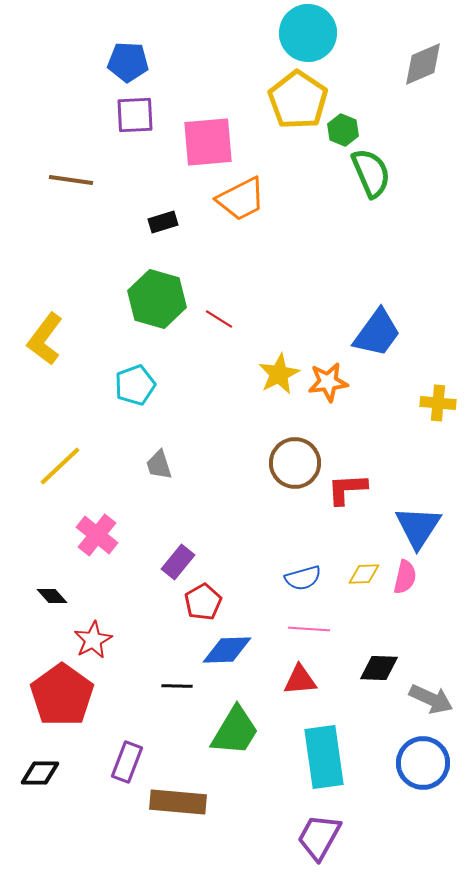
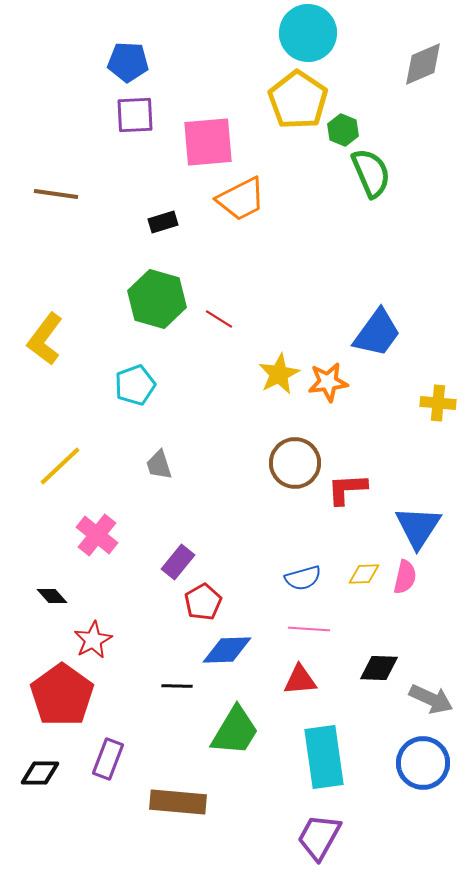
brown line at (71, 180): moved 15 px left, 14 px down
purple rectangle at (127, 762): moved 19 px left, 3 px up
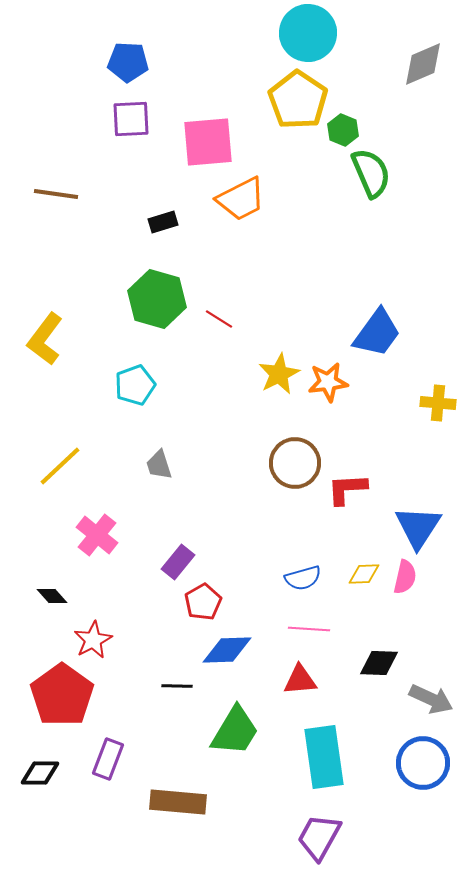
purple square at (135, 115): moved 4 px left, 4 px down
black diamond at (379, 668): moved 5 px up
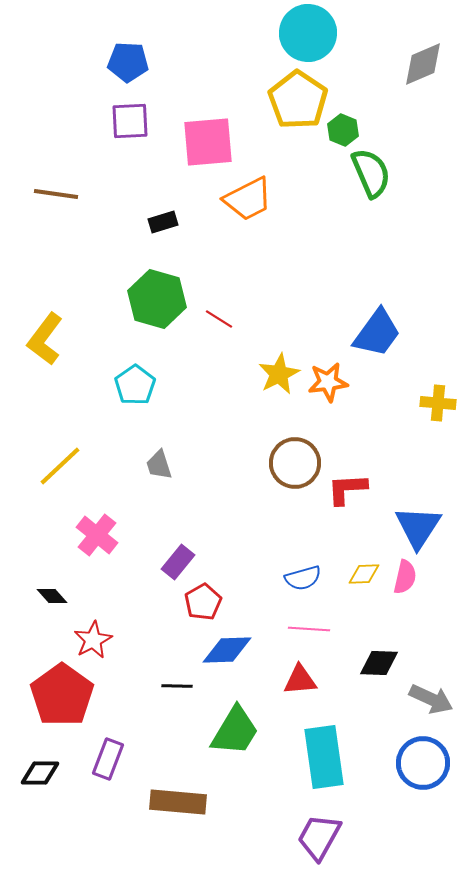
purple square at (131, 119): moved 1 px left, 2 px down
orange trapezoid at (241, 199): moved 7 px right
cyan pentagon at (135, 385): rotated 15 degrees counterclockwise
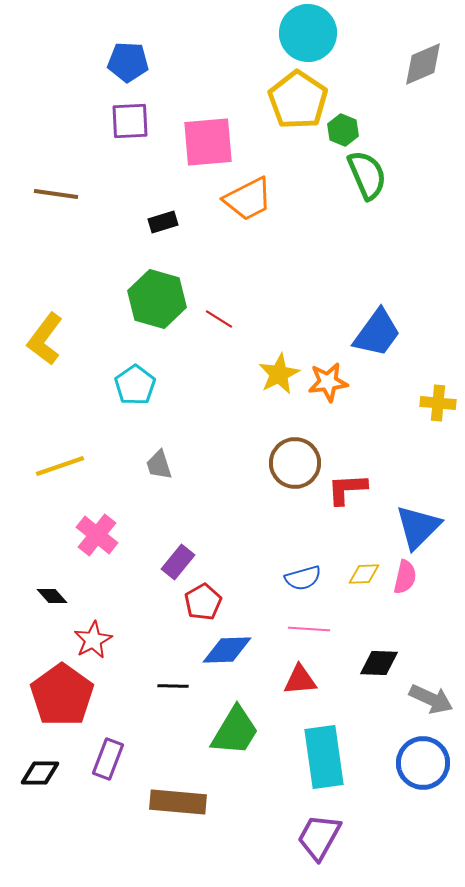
green semicircle at (371, 173): moved 4 px left, 2 px down
yellow line at (60, 466): rotated 24 degrees clockwise
blue triangle at (418, 527): rotated 12 degrees clockwise
black line at (177, 686): moved 4 px left
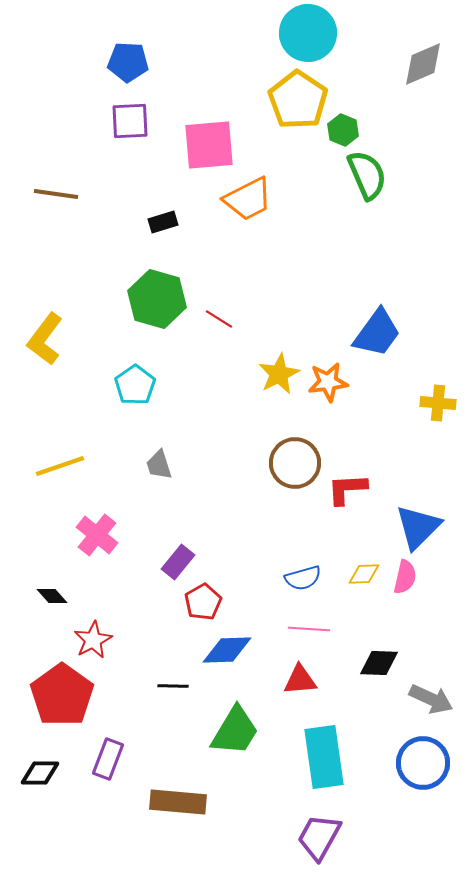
pink square at (208, 142): moved 1 px right, 3 px down
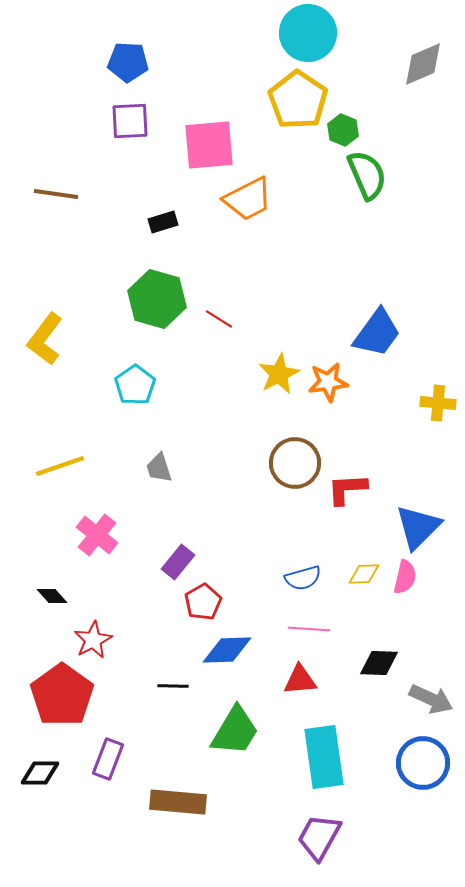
gray trapezoid at (159, 465): moved 3 px down
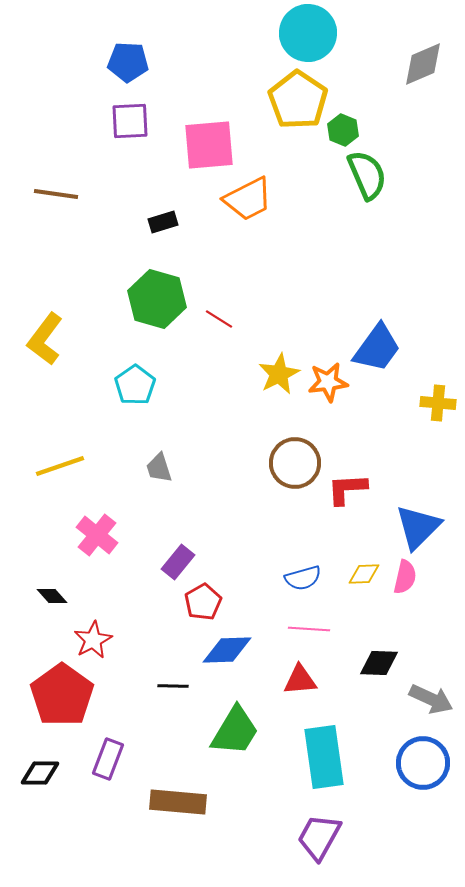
blue trapezoid at (377, 333): moved 15 px down
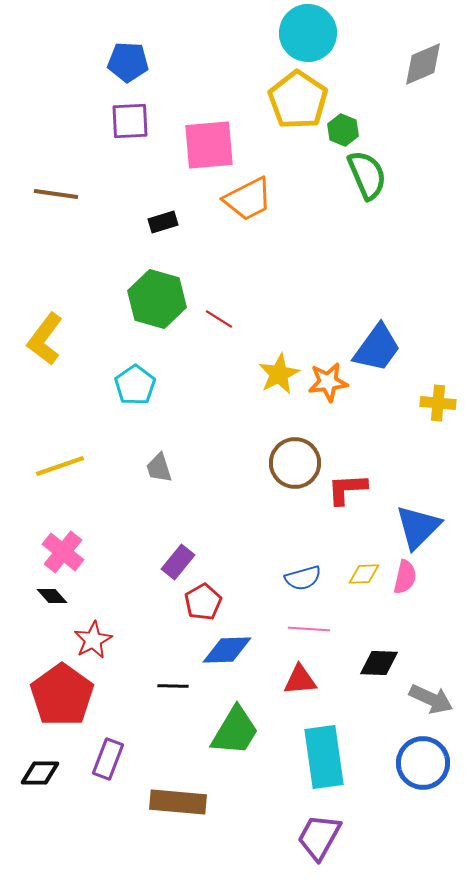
pink cross at (97, 535): moved 34 px left, 17 px down
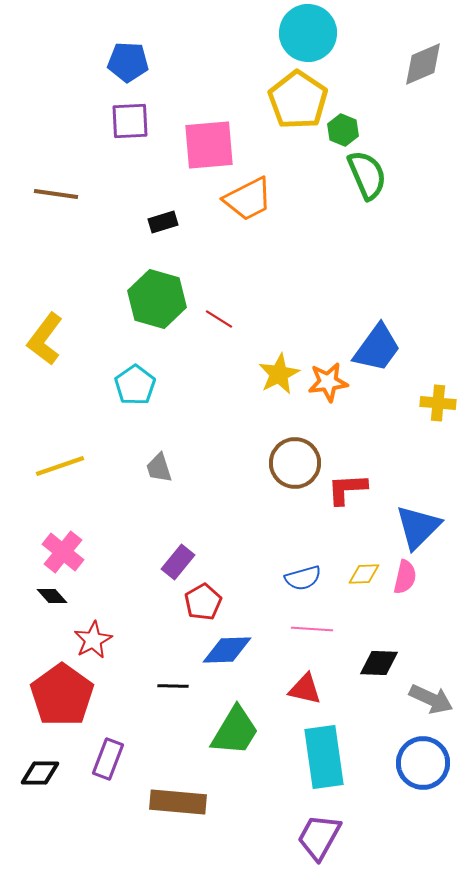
pink line at (309, 629): moved 3 px right
red triangle at (300, 680): moved 5 px right, 9 px down; rotated 18 degrees clockwise
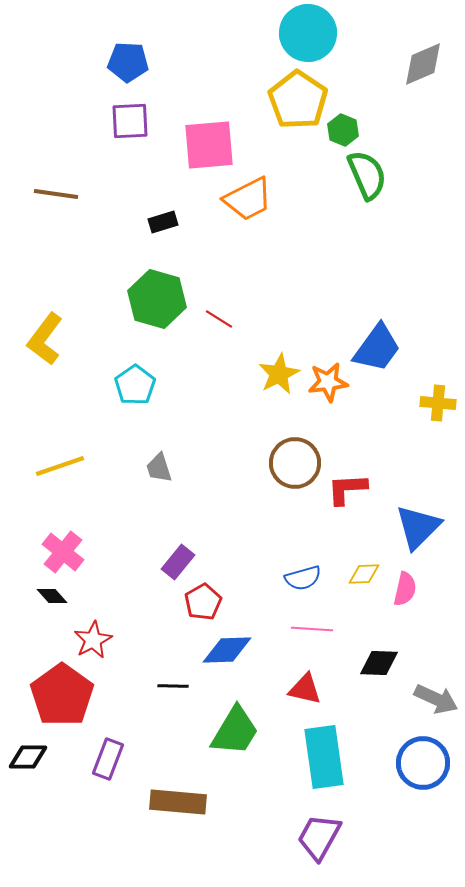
pink semicircle at (405, 577): moved 12 px down
gray arrow at (431, 699): moved 5 px right
black diamond at (40, 773): moved 12 px left, 16 px up
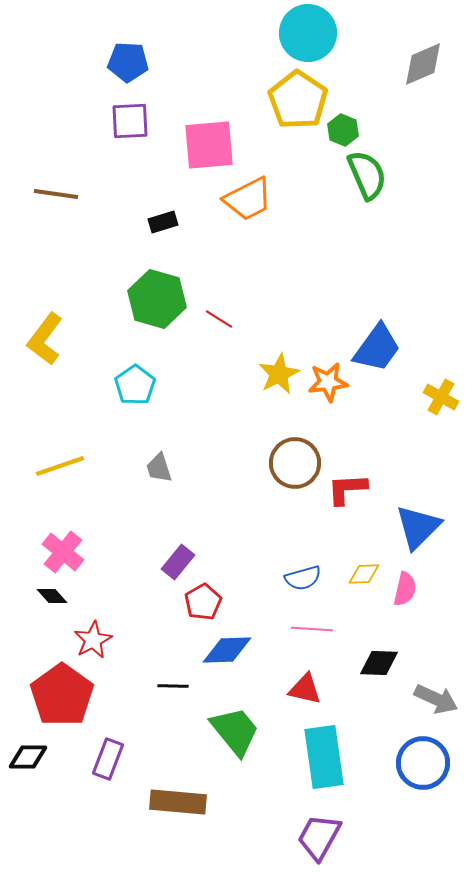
yellow cross at (438, 403): moved 3 px right, 6 px up; rotated 24 degrees clockwise
green trapezoid at (235, 731): rotated 70 degrees counterclockwise
